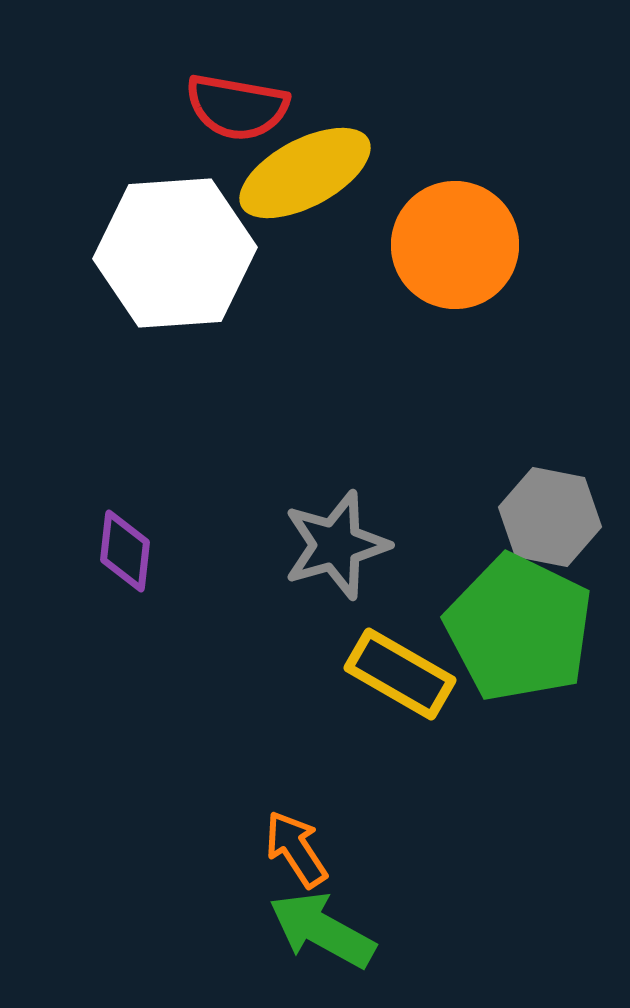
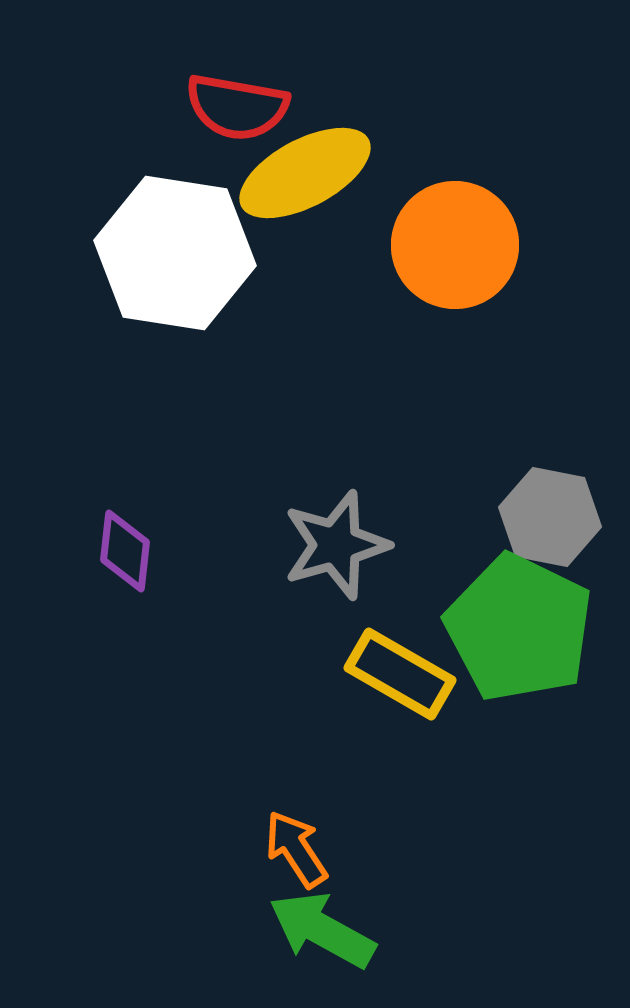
white hexagon: rotated 13 degrees clockwise
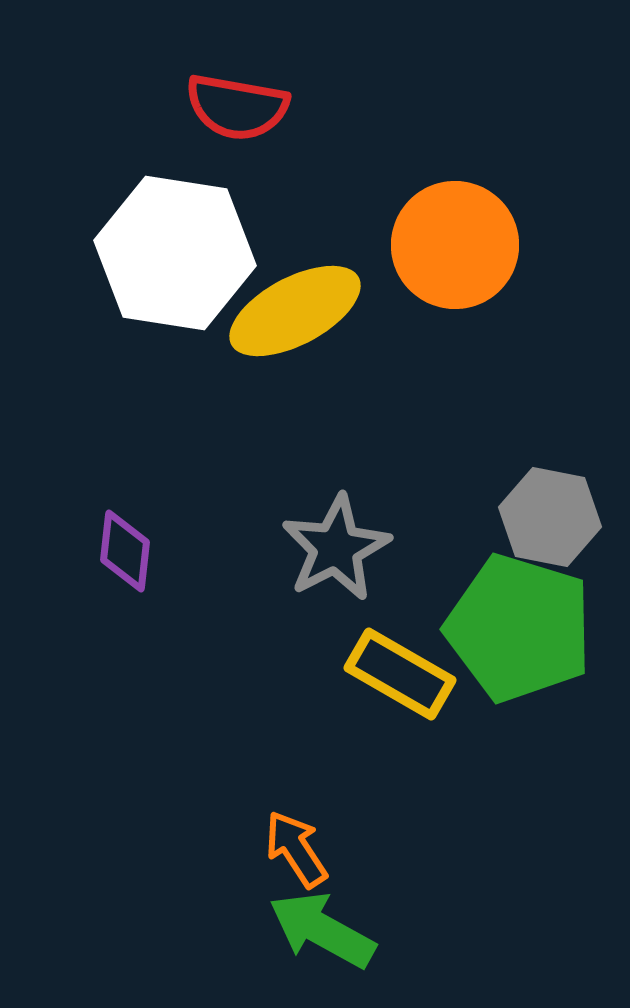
yellow ellipse: moved 10 px left, 138 px down
gray star: moved 3 px down; rotated 11 degrees counterclockwise
green pentagon: rotated 9 degrees counterclockwise
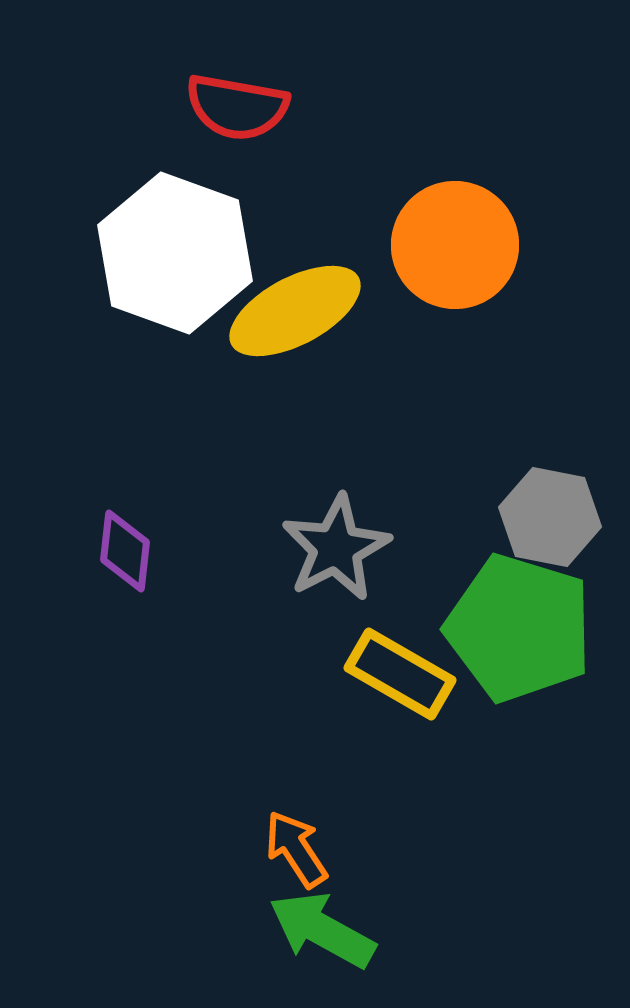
white hexagon: rotated 11 degrees clockwise
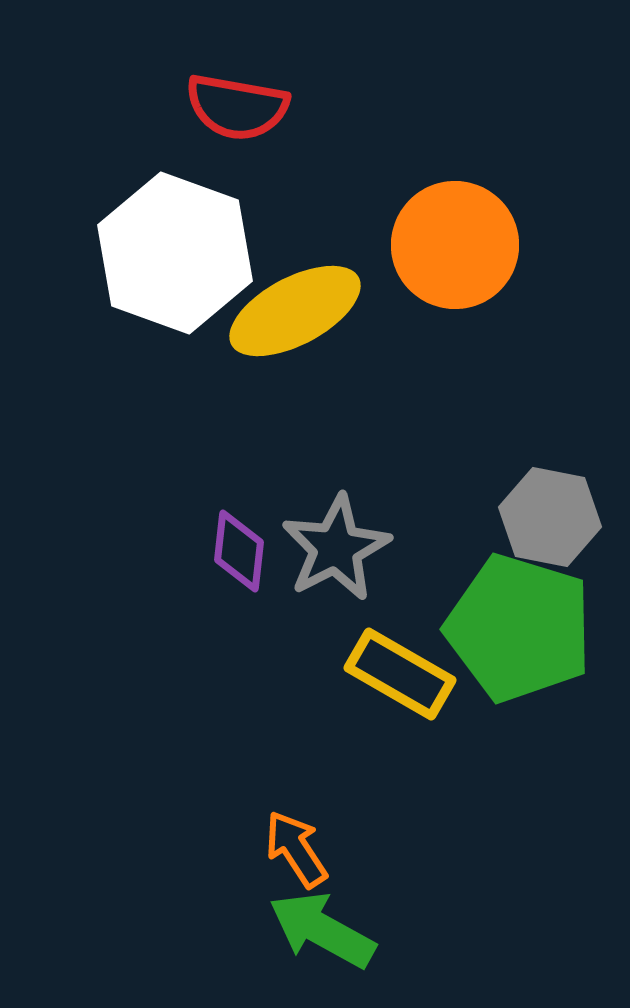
purple diamond: moved 114 px right
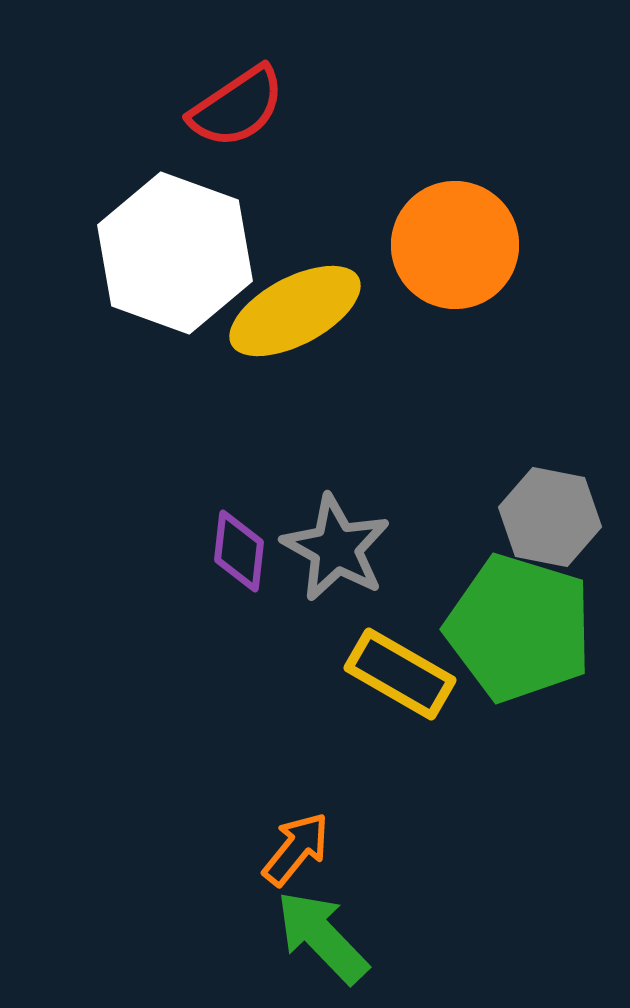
red semicircle: rotated 44 degrees counterclockwise
gray star: rotated 16 degrees counterclockwise
orange arrow: rotated 72 degrees clockwise
green arrow: moved 7 px down; rotated 17 degrees clockwise
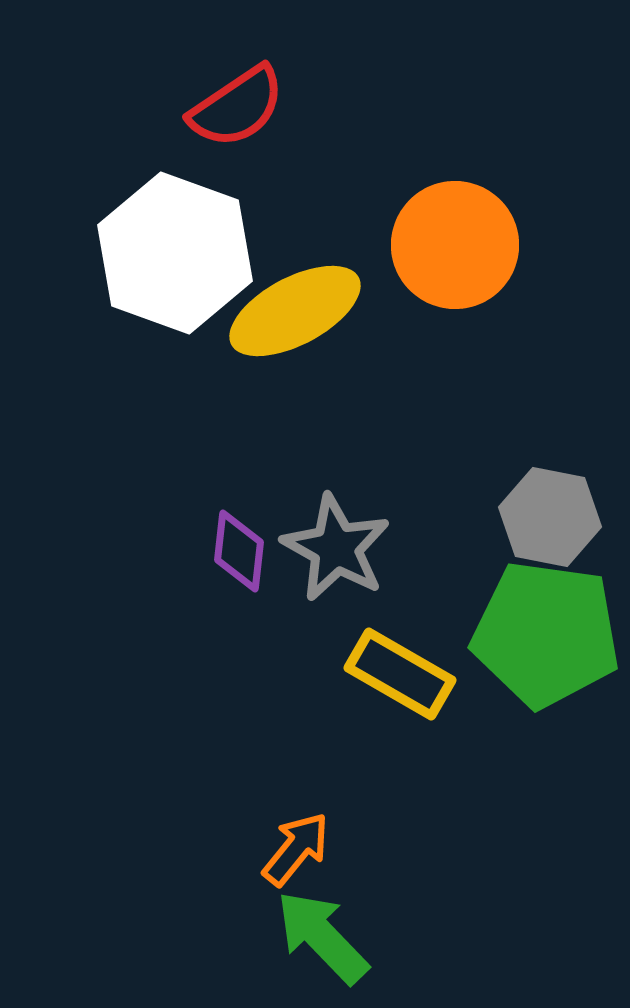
green pentagon: moved 27 px right, 6 px down; rotated 9 degrees counterclockwise
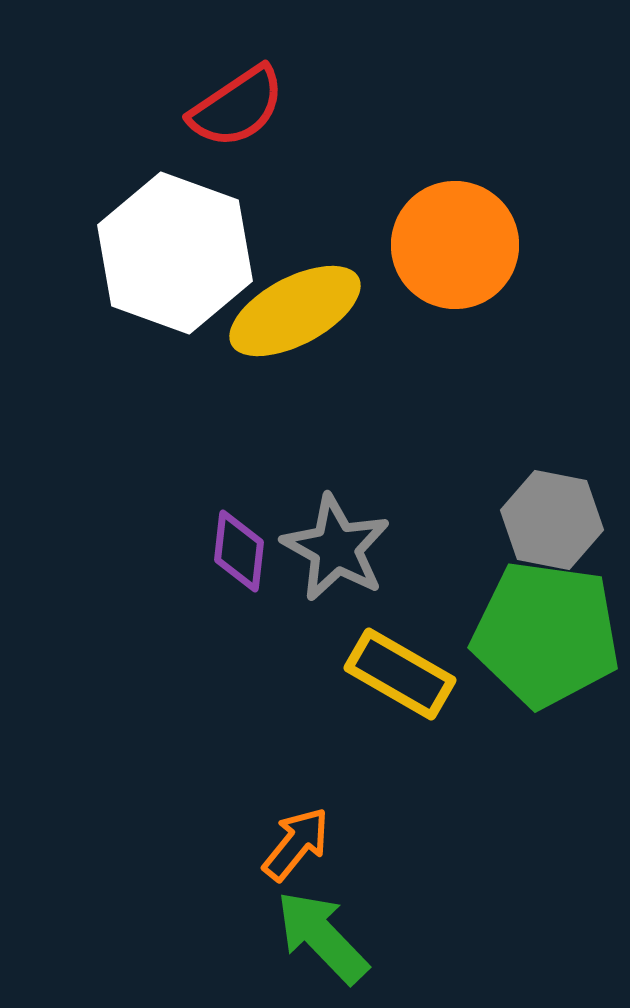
gray hexagon: moved 2 px right, 3 px down
orange arrow: moved 5 px up
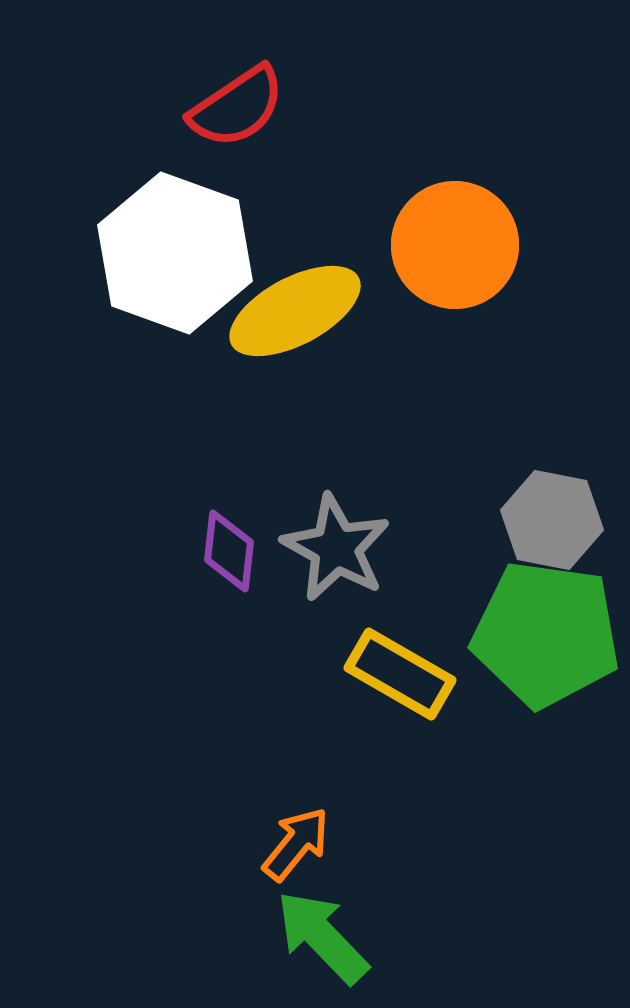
purple diamond: moved 10 px left
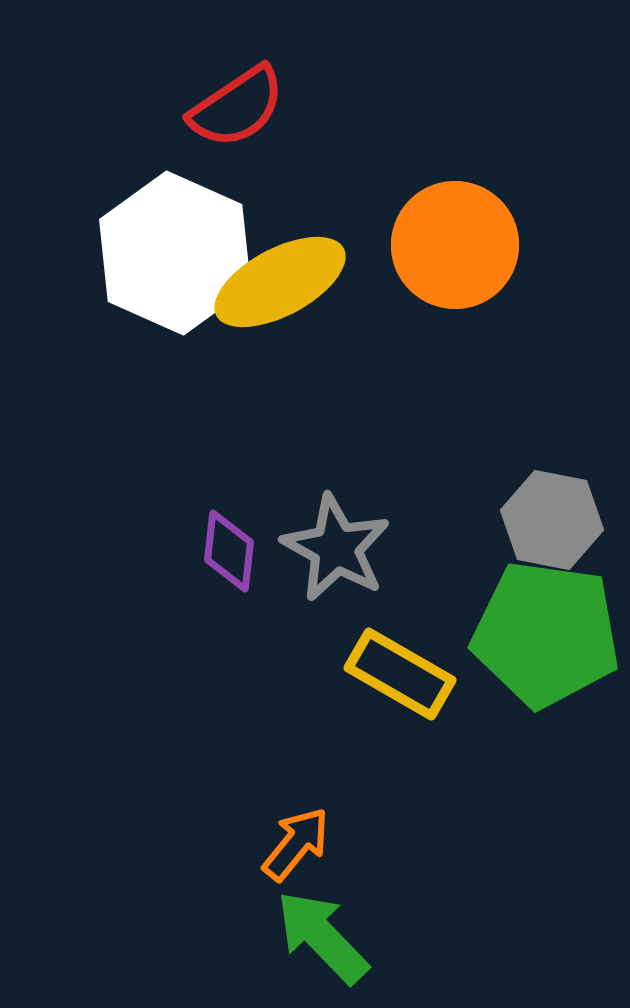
white hexagon: rotated 4 degrees clockwise
yellow ellipse: moved 15 px left, 29 px up
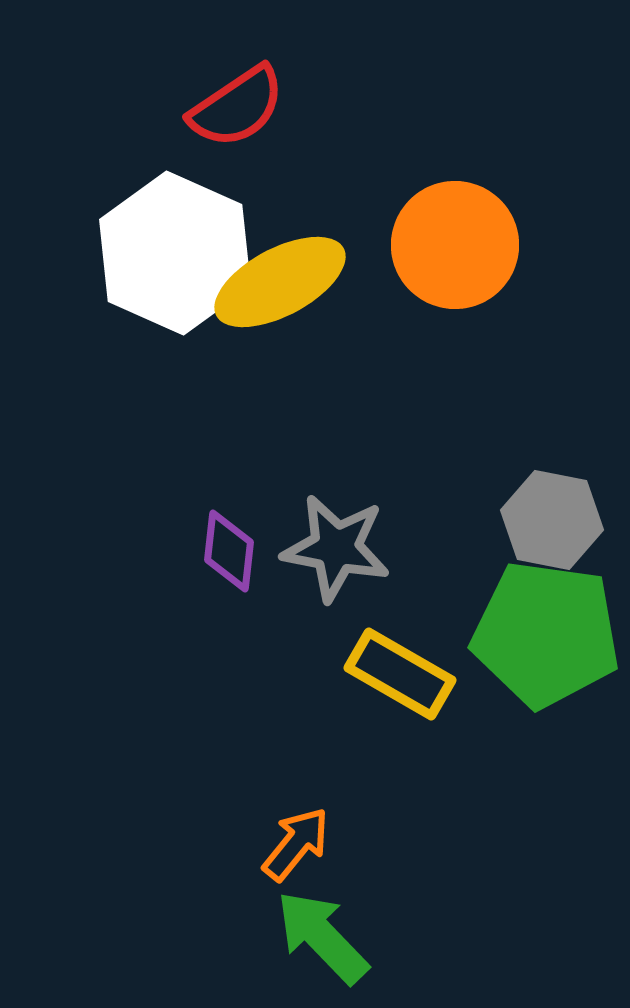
gray star: rotated 18 degrees counterclockwise
